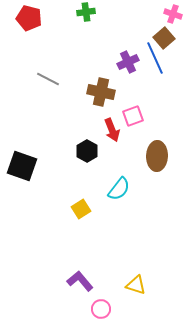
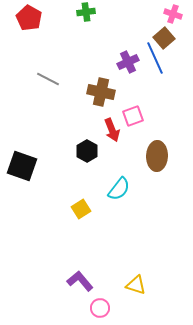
red pentagon: rotated 15 degrees clockwise
pink circle: moved 1 px left, 1 px up
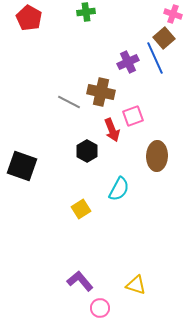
gray line: moved 21 px right, 23 px down
cyan semicircle: rotated 10 degrees counterclockwise
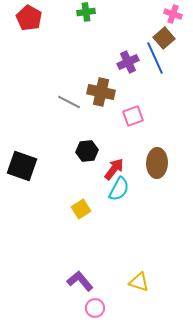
red arrow: moved 2 px right, 39 px down; rotated 120 degrees counterclockwise
black hexagon: rotated 25 degrees clockwise
brown ellipse: moved 7 px down
yellow triangle: moved 3 px right, 3 px up
pink circle: moved 5 px left
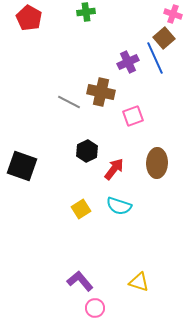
black hexagon: rotated 20 degrees counterclockwise
cyan semicircle: moved 17 px down; rotated 80 degrees clockwise
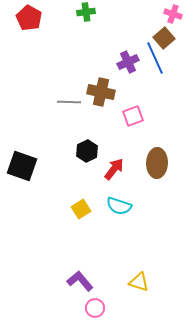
gray line: rotated 25 degrees counterclockwise
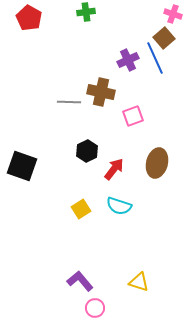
purple cross: moved 2 px up
brown ellipse: rotated 12 degrees clockwise
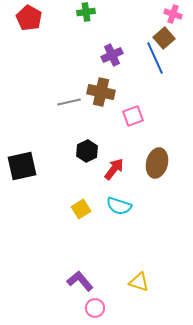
purple cross: moved 16 px left, 5 px up
gray line: rotated 15 degrees counterclockwise
black square: rotated 32 degrees counterclockwise
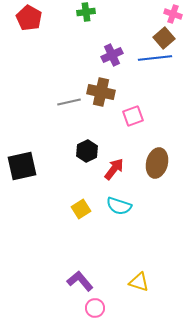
blue line: rotated 72 degrees counterclockwise
